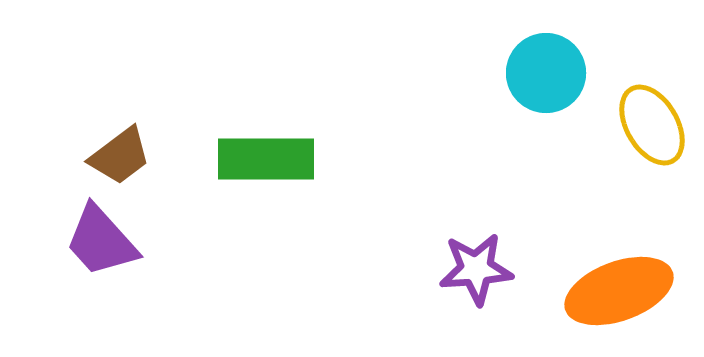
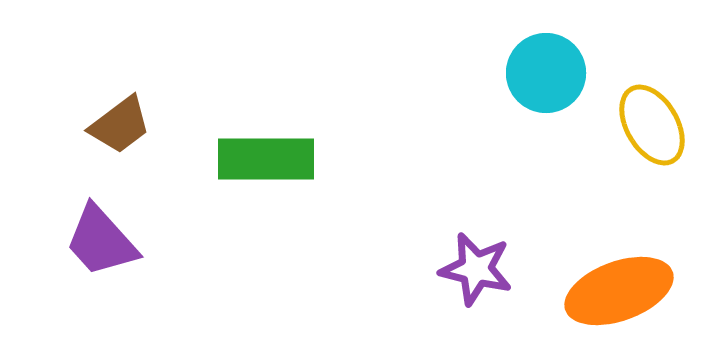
brown trapezoid: moved 31 px up
purple star: rotated 18 degrees clockwise
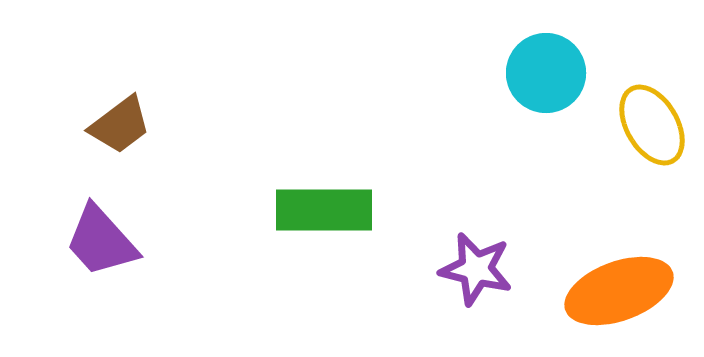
green rectangle: moved 58 px right, 51 px down
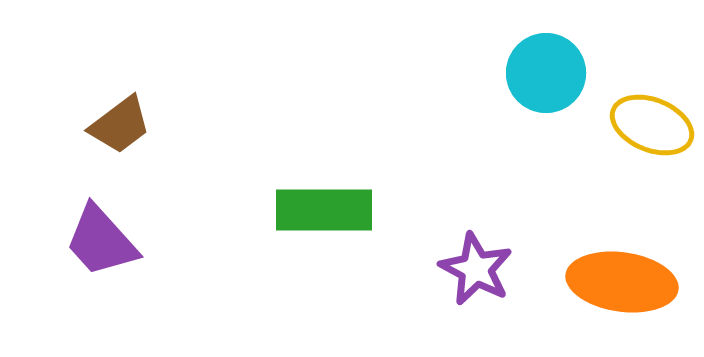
yellow ellipse: rotated 38 degrees counterclockwise
purple star: rotated 14 degrees clockwise
orange ellipse: moved 3 px right, 9 px up; rotated 28 degrees clockwise
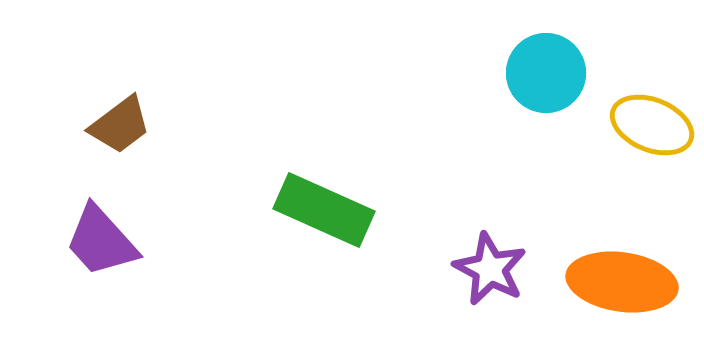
green rectangle: rotated 24 degrees clockwise
purple star: moved 14 px right
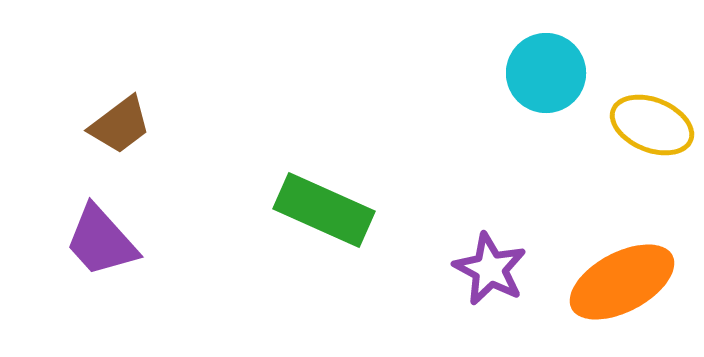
orange ellipse: rotated 36 degrees counterclockwise
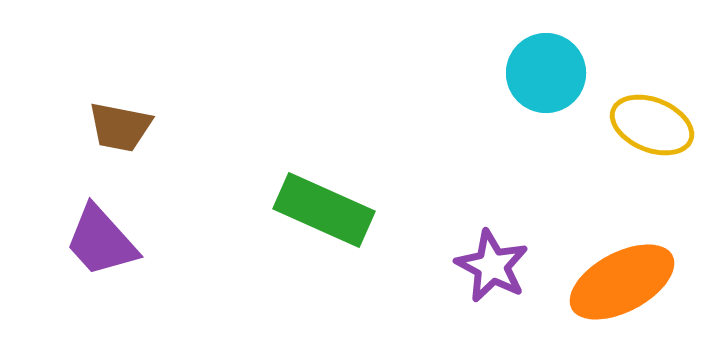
brown trapezoid: moved 2 px down; rotated 48 degrees clockwise
purple star: moved 2 px right, 3 px up
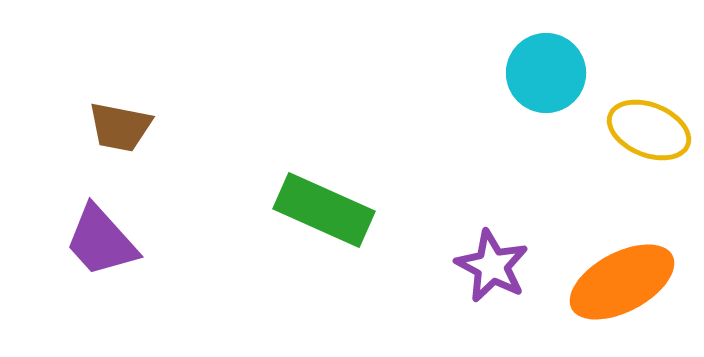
yellow ellipse: moved 3 px left, 5 px down
